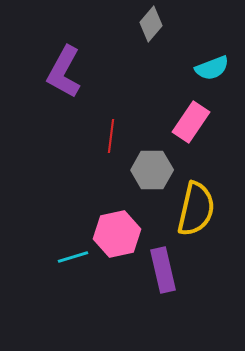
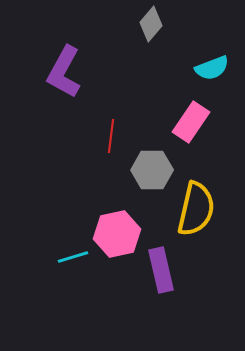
purple rectangle: moved 2 px left
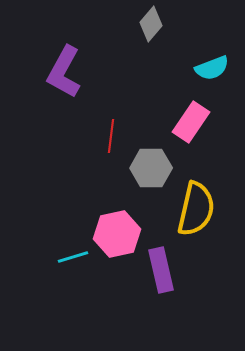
gray hexagon: moved 1 px left, 2 px up
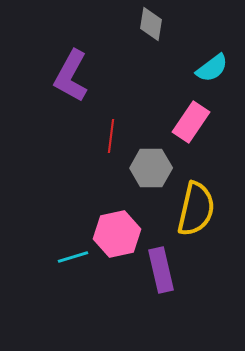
gray diamond: rotated 32 degrees counterclockwise
cyan semicircle: rotated 16 degrees counterclockwise
purple L-shape: moved 7 px right, 4 px down
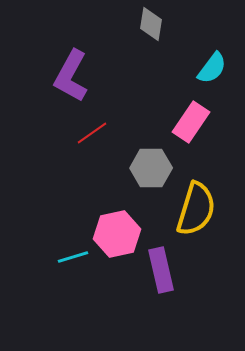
cyan semicircle: rotated 16 degrees counterclockwise
red line: moved 19 px left, 3 px up; rotated 48 degrees clockwise
yellow semicircle: rotated 4 degrees clockwise
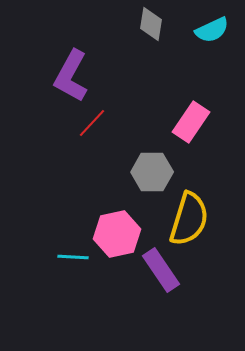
cyan semicircle: moved 38 px up; rotated 28 degrees clockwise
red line: moved 10 px up; rotated 12 degrees counterclockwise
gray hexagon: moved 1 px right, 4 px down
yellow semicircle: moved 7 px left, 10 px down
cyan line: rotated 20 degrees clockwise
purple rectangle: rotated 21 degrees counterclockwise
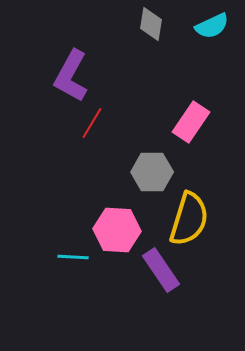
cyan semicircle: moved 4 px up
red line: rotated 12 degrees counterclockwise
pink hexagon: moved 4 px up; rotated 15 degrees clockwise
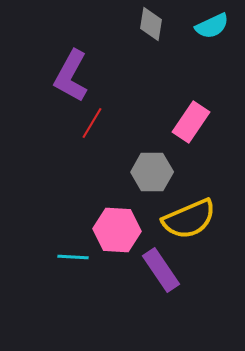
yellow semicircle: rotated 50 degrees clockwise
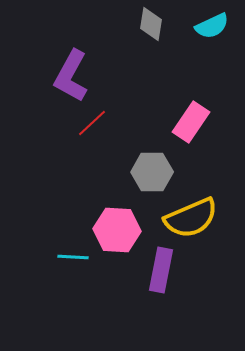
red line: rotated 16 degrees clockwise
yellow semicircle: moved 2 px right, 1 px up
purple rectangle: rotated 45 degrees clockwise
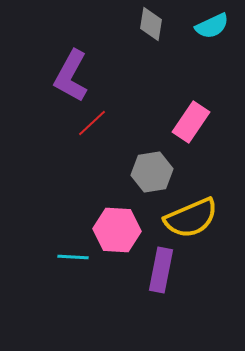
gray hexagon: rotated 9 degrees counterclockwise
